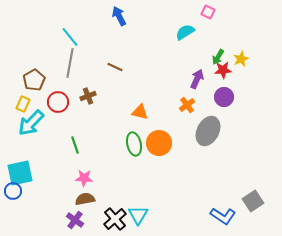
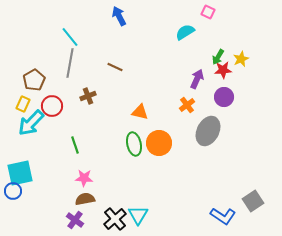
red circle: moved 6 px left, 4 px down
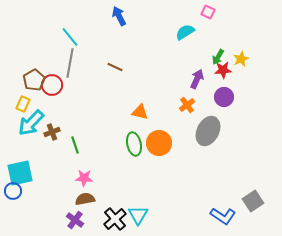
brown cross: moved 36 px left, 36 px down
red circle: moved 21 px up
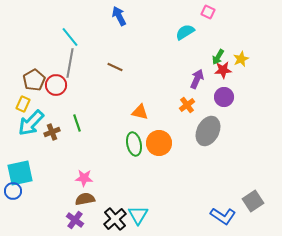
red circle: moved 4 px right
green line: moved 2 px right, 22 px up
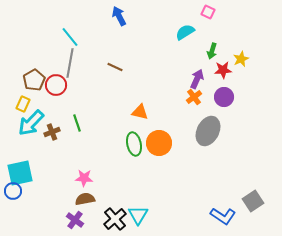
green arrow: moved 6 px left, 6 px up; rotated 14 degrees counterclockwise
orange cross: moved 7 px right, 8 px up
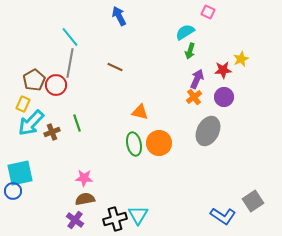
green arrow: moved 22 px left
black cross: rotated 25 degrees clockwise
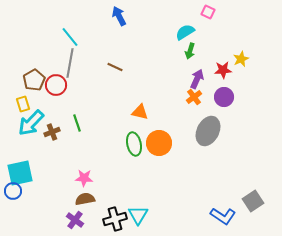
yellow rectangle: rotated 42 degrees counterclockwise
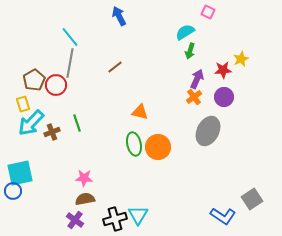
brown line: rotated 63 degrees counterclockwise
orange circle: moved 1 px left, 4 px down
gray square: moved 1 px left, 2 px up
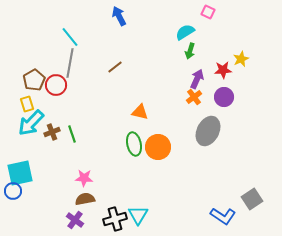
yellow rectangle: moved 4 px right
green line: moved 5 px left, 11 px down
